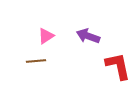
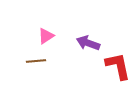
purple arrow: moved 7 px down
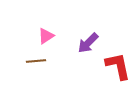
purple arrow: rotated 65 degrees counterclockwise
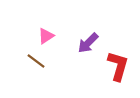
brown line: rotated 42 degrees clockwise
red L-shape: rotated 28 degrees clockwise
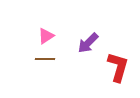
brown line: moved 9 px right, 2 px up; rotated 36 degrees counterclockwise
red L-shape: moved 1 px down
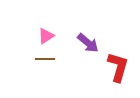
purple arrow: rotated 95 degrees counterclockwise
